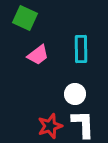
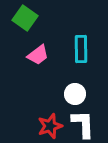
green square: rotated 10 degrees clockwise
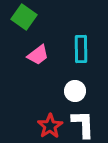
green square: moved 1 px left, 1 px up
white circle: moved 3 px up
red star: rotated 15 degrees counterclockwise
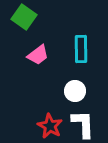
red star: rotated 10 degrees counterclockwise
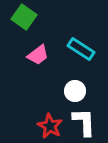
cyan rectangle: rotated 56 degrees counterclockwise
white L-shape: moved 1 px right, 2 px up
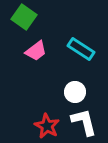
pink trapezoid: moved 2 px left, 4 px up
white circle: moved 1 px down
white L-shape: rotated 12 degrees counterclockwise
red star: moved 3 px left
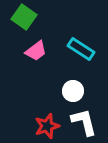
white circle: moved 2 px left, 1 px up
red star: rotated 25 degrees clockwise
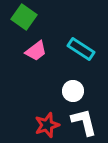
red star: moved 1 px up
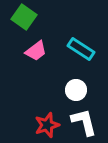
white circle: moved 3 px right, 1 px up
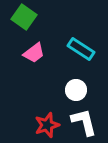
pink trapezoid: moved 2 px left, 2 px down
